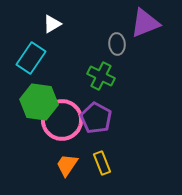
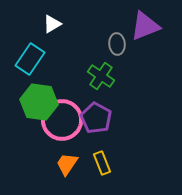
purple triangle: moved 3 px down
cyan rectangle: moved 1 px left, 1 px down
green cross: rotated 8 degrees clockwise
orange trapezoid: moved 1 px up
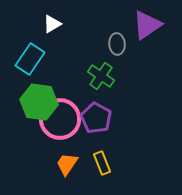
purple triangle: moved 2 px right, 1 px up; rotated 12 degrees counterclockwise
pink circle: moved 2 px left, 1 px up
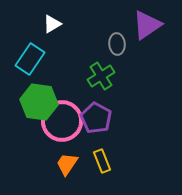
green cross: rotated 24 degrees clockwise
pink circle: moved 2 px right, 2 px down
yellow rectangle: moved 2 px up
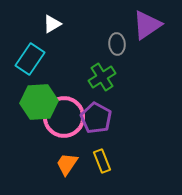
green cross: moved 1 px right, 1 px down
green hexagon: rotated 12 degrees counterclockwise
pink circle: moved 2 px right, 4 px up
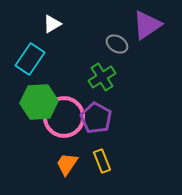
gray ellipse: rotated 55 degrees counterclockwise
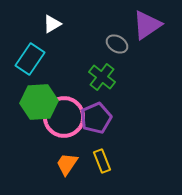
green cross: rotated 20 degrees counterclockwise
purple pentagon: rotated 20 degrees clockwise
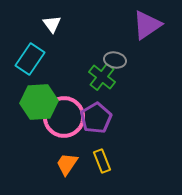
white triangle: rotated 36 degrees counterclockwise
gray ellipse: moved 2 px left, 16 px down; rotated 20 degrees counterclockwise
purple pentagon: rotated 8 degrees counterclockwise
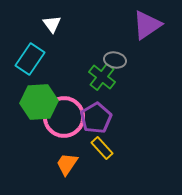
yellow rectangle: moved 13 px up; rotated 20 degrees counterclockwise
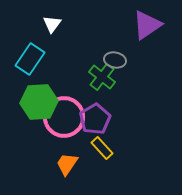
white triangle: rotated 12 degrees clockwise
purple pentagon: moved 1 px left, 1 px down
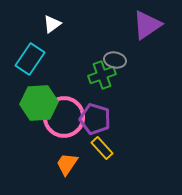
white triangle: rotated 18 degrees clockwise
green cross: moved 2 px up; rotated 32 degrees clockwise
green hexagon: moved 1 px down
purple pentagon: rotated 24 degrees counterclockwise
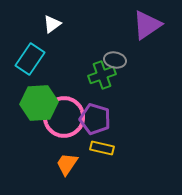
yellow rectangle: rotated 35 degrees counterclockwise
